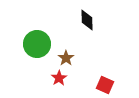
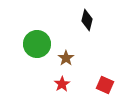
black diamond: rotated 15 degrees clockwise
red star: moved 3 px right, 6 px down
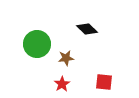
black diamond: moved 9 px down; rotated 60 degrees counterclockwise
brown star: rotated 28 degrees clockwise
red square: moved 1 px left, 3 px up; rotated 18 degrees counterclockwise
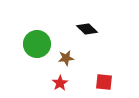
red star: moved 2 px left, 1 px up
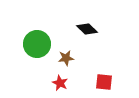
red star: rotated 14 degrees counterclockwise
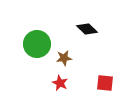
brown star: moved 2 px left
red square: moved 1 px right, 1 px down
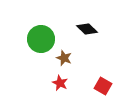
green circle: moved 4 px right, 5 px up
brown star: rotated 28 degrees clockwise
red square: moved 2 px left, 3 px down; rotated 24 degrees clockwise
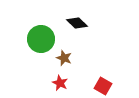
black diamond: moved 10 px left, 6 px up
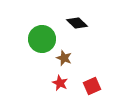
green circle: moved 1 px right
red square: moved 11 px left; rotated 36 degrees clockwise
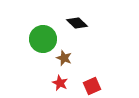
green circle: moved 1 px right
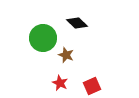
green circle: moved 1 px up
brown star: moved 2 px right, 3 px up
